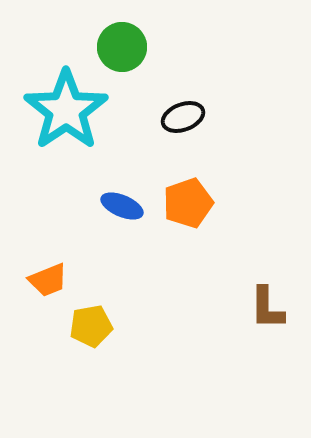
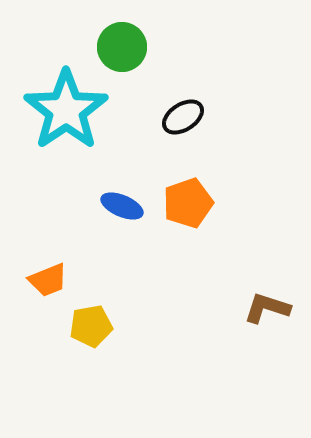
black ellipse: rotated 12 degrees counterclockwise
brown L-shape: rotated 108 degrees clockwise
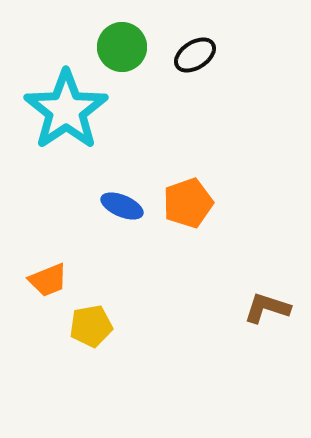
black ellipse: moved 12 px right, 62 px up
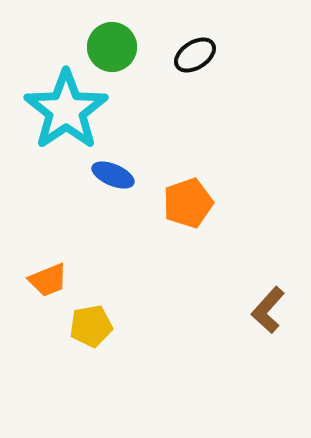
green circle: moved 10 px left
blue ellipse: moved 9 px left, 31 px up
brown L-shape: moved 1 px right, 2 px down; rotated 66 degrees counterclockwise
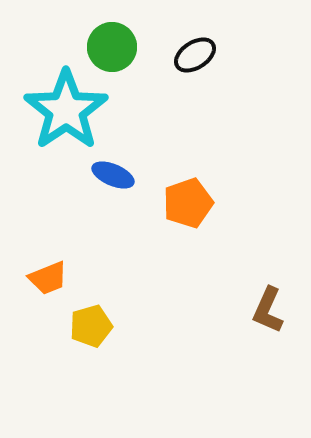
orange trapezoid: moved 2 px up
brown L-shape: rotated 18 degrees counterclockwise
yellow pentagon: rotated 6 degrees counterclockwise
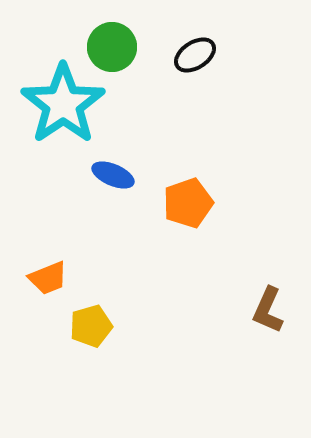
cyan star: moved 3 px left, 6 px up
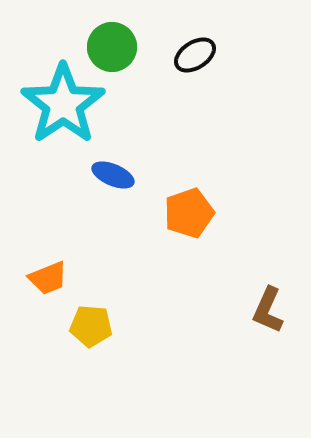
orange pentagon: moved 1 px right, 10 px down
yellow pentagon: rotated 21 degrees clockwise
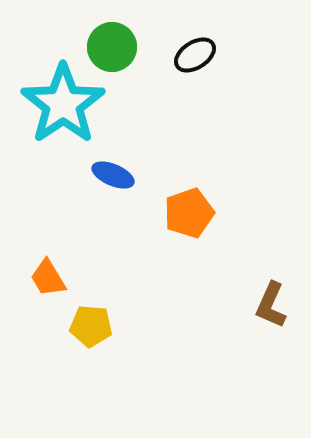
orange trapezoid: rotated 81 degrees clockwise
brown L-shape: moved 3 px right, 5 px up
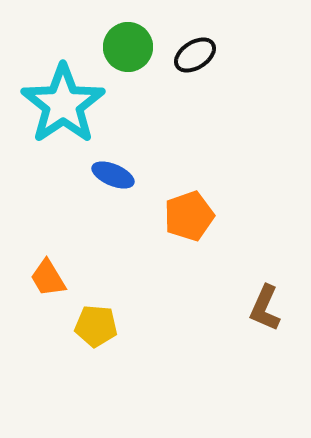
green circle: moved 16 px right
orange pentagon: moved 3 px down
brown L-shape: moved 6 px left, 3 px down
yellow pentagon: moved 5 px right
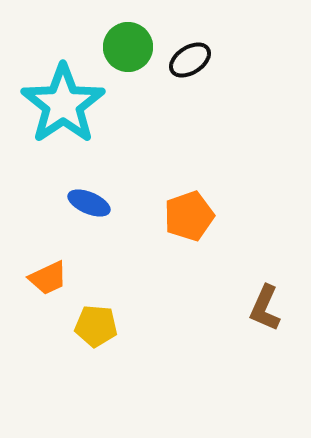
black ellipse: moved 5 px left, 5 px down
blue ellipse: moved 24 px left, 28 px down
orange trapezoid: rotated 84 degrees counterclockwise
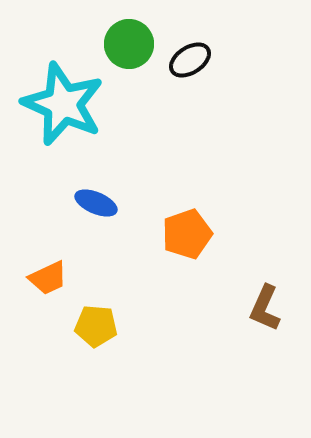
green circle: moved 1 px right, 3 px up
cyan star: rotated 14 degrees counterclockwise
blue ellipse: moved 7 px right
orange pentagon: moved 2 px left, 18 px down
